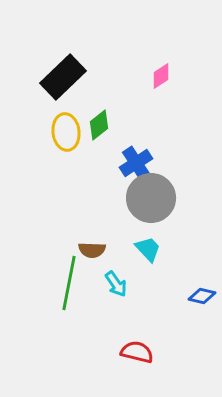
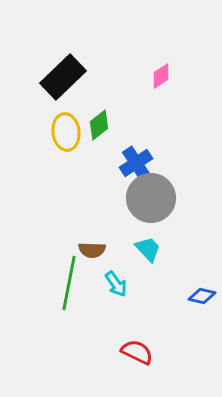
red semicircle: rotated 12 degrees clockwise
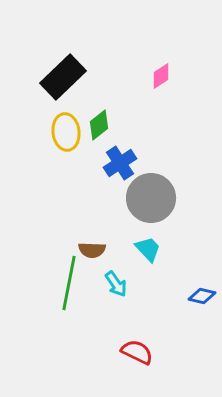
blue cross: moved 16 px left
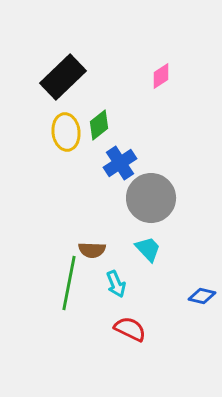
cyan arrow: rotated 12 degrees clockwise
red semicircle: moved 7 px left, 23 px up
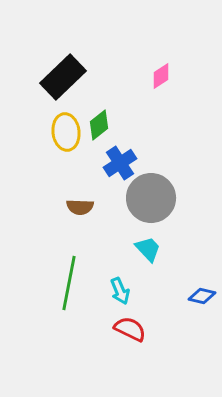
brown semicircle: moved 12 px left, 43 px up
cyan arrow: moved 4 px right, 7 px down
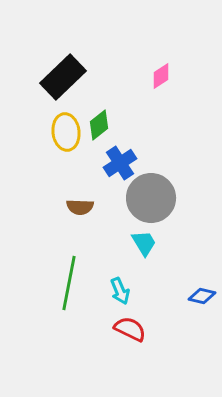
cyan trapezoid: moved 4 px left, 6 px up; rotated 12 degrees clockwise
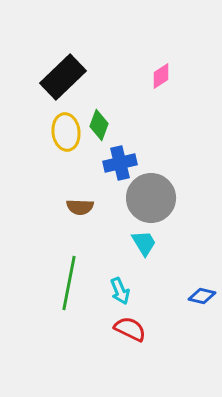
green diamond: rotated 32 degrees counterclockwise
blue cross: rotated 20 degrees clockwise
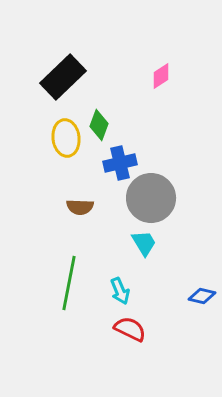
yellow ellipse: moved 6 px down
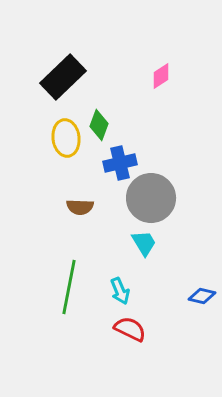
green line: moved 4 px down
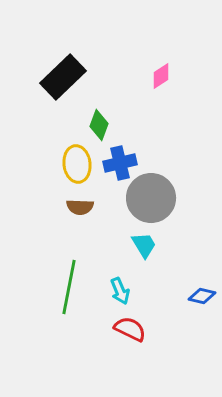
yellow ellipse: moved 11 px right, 26 px down
cyan trapezoid: moved 2 px down
